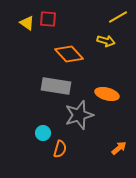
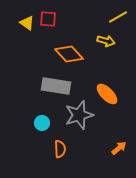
orange ellipse: rotated 30 degrees clockwise
cyan circle: moved 1 px left, 10 px up
orange semicircle: rotated 18 degrees counterclockwise
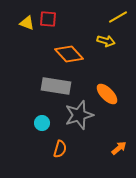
yellow triangle: rotated 14 degrees counterclockwise
orange semicircle: rotated 18 degrees clockwise
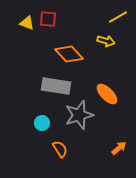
orange semicircle: rotated 48 degrees counterclockwise
